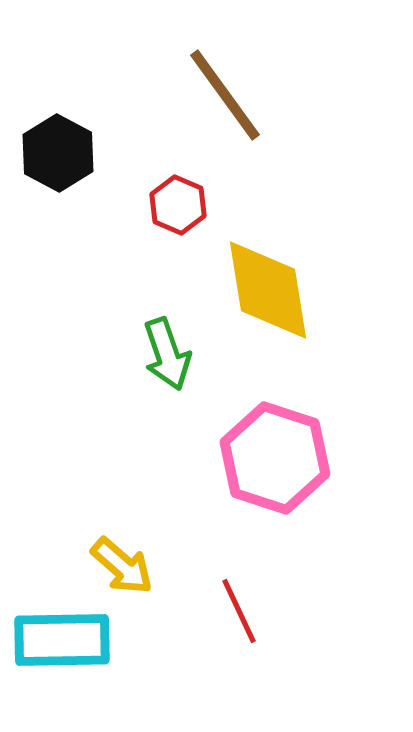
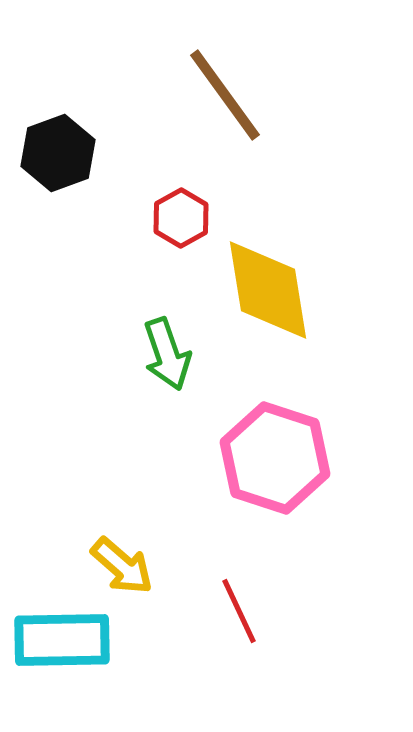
black hexagon: rotated 12 degrees clockwise
red hexagon: moved 3 px right, 13 px down; rotated 8 degrees clockwise
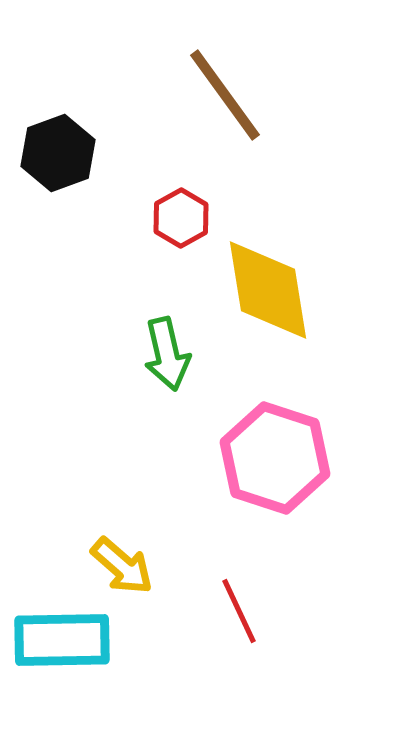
green arrow: rotated 6 degrees clockwise
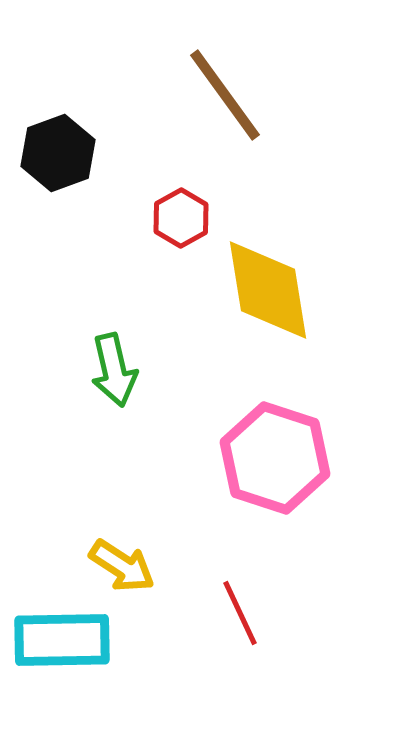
green arrow: moved 53 px left, 16 px down
yellow arrow: rotated 8 degrees counterclockwise
red line: moved 1 px right, 2 px down
